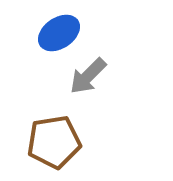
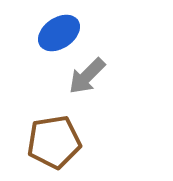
gray arrow: moved 1 px left
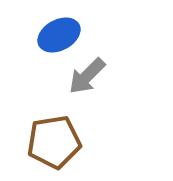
blue ellipse: moved 2 px down; rotated 6 degrees clockwise
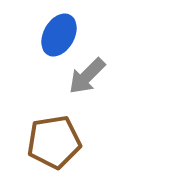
blue ellipse: rotated 33 degrees counterclockwise
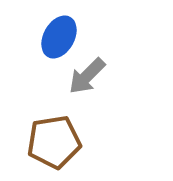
blue ellipse: moved 2 px down
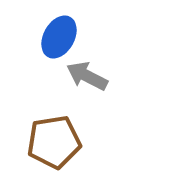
gray arrow: rotated 72 degrees clockwise
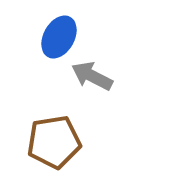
gray arrow: moved 5 px right
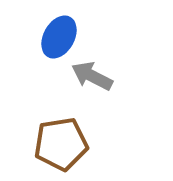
brown pentagon: moved 7 px right, 2 px down
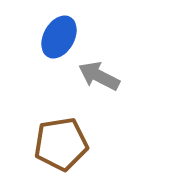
gray arrow: moved 7 px right
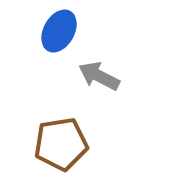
blue ellipse: moved 6 px up
